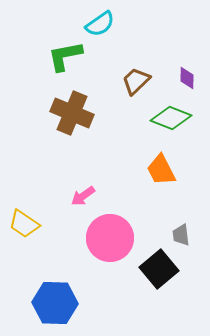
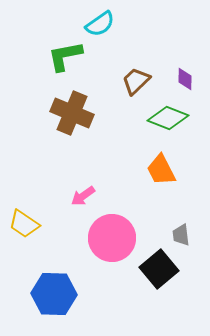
purple diamond: moved 2 px left, 1 px down
green diamond: moved 3 px left
pink circle: moved 2 px right
blue hexagon: moved 1 px left, 9 px up
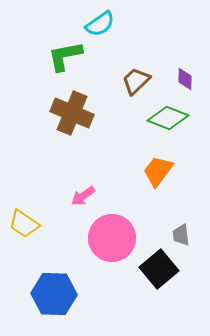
orange trapezoid: moved 3 px left, 1 px down; rotated 64 degrees clockwise
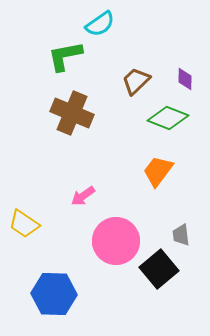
pink circle: moved 4 px right, 3 px down
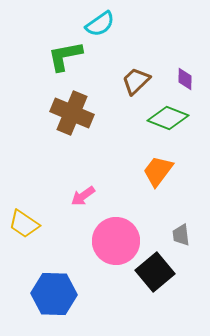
black square: moved 4 px left, 3 px down
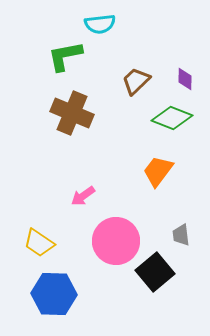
cyan semicircle: rotated 28 degrees clockwise
green diamond: moved 4 px right
yellow trapezoid: moved 15 px right, 19 px down
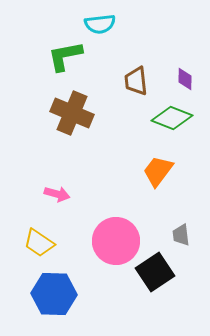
brown trapezoid: rotated 52 degrees counterclockwise
pink arrow: moved 26 px left, 2 px up; rotated 130 degrees counterclockwise
black square: rotated 6 degrees clockwise
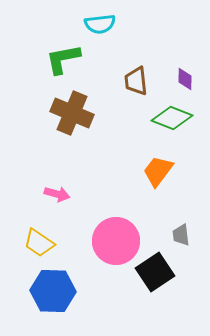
green L-shape: moved 2 px left, 3 px down
blue hexagon: moved 1 px left, 3 px up
